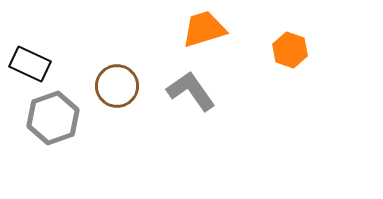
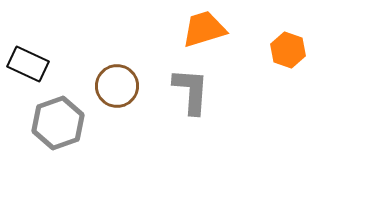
orange hexagon: moved 2 px left
black rectangle: moved 2 px left
gray L-shape: rotated 39 degrees clockwise
gray hexagon: moved 5 px right, 5 px down
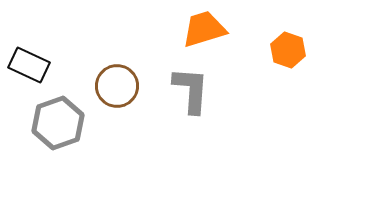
black rectangle: moved 1 px right, 1 px down
gray L-shape: moved 1 px up
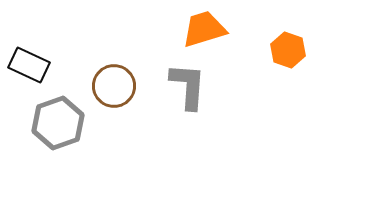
brown circle: moved 3 px left
gray L-shape: moved 3 px left, 4 px up
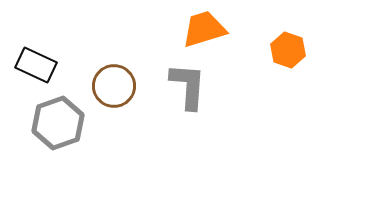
black rectangle: moved 7 px right
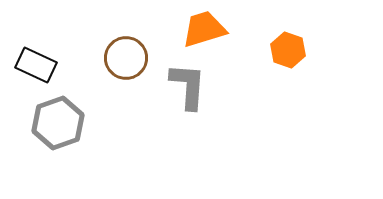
brown circle: moved 12 px right, 28 px up
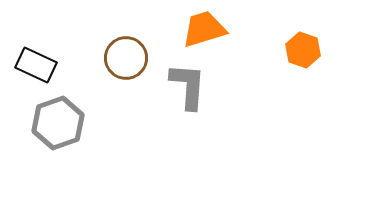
orange hexagon: moved 15 px right
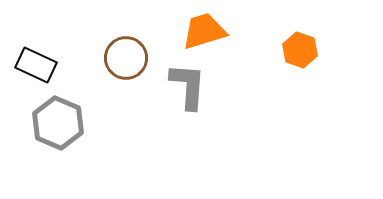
orange trapezoid: moved 2 px down
orange hexagon: moved 3 px left
gray hexagon: rotated 18 degrees counterclockwise
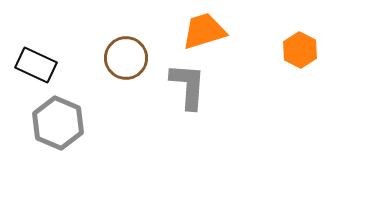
orange hexagon: rotated 8 degrees clockwise
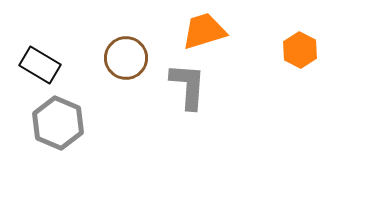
black rectangle: moved 4 px right; rotated 6 degrees clockwise
